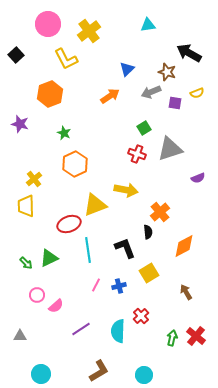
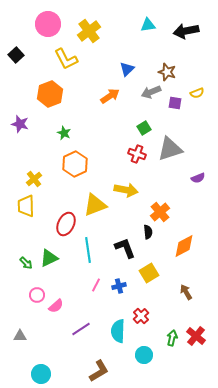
black arrow at (189, 53): moved 3 px left, 22 px up; rotated 40 degrees counterclockwise
red ellipse at (69, 224): moved 3 px left; rotated 45 degrees counterclockwise
cyan circle at (144, 375): moved 20 px up
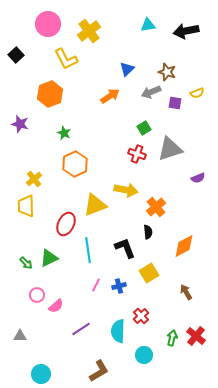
orange cross at (160, 212): moved 4 px left, 5 px up
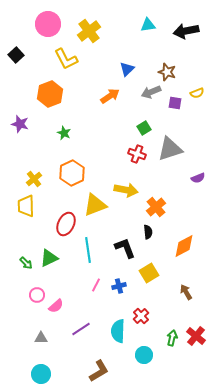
orange hexagon at (75, 164): moved 3 px left, 9 px down
gray triangle at (20, 336): moved 21 px right, 2 px down
